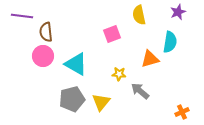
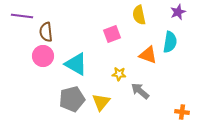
orange triangle: moved 2 px left, 4 px up; rotated 36 degrees clockwise
orange cross: rotated 32 degrees clockwise
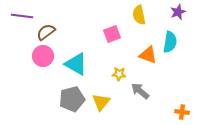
brown semicircle: rotated 60 degrees clockwise
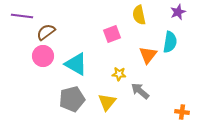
orange triangle: rotated 48 degrees clockwise
yellow triangle: moved 6 px right
